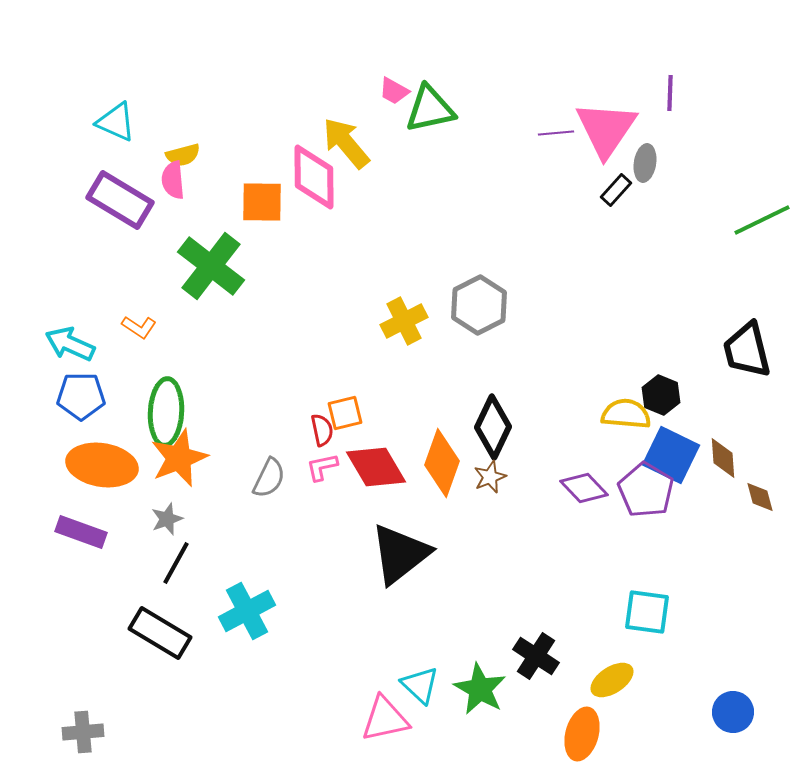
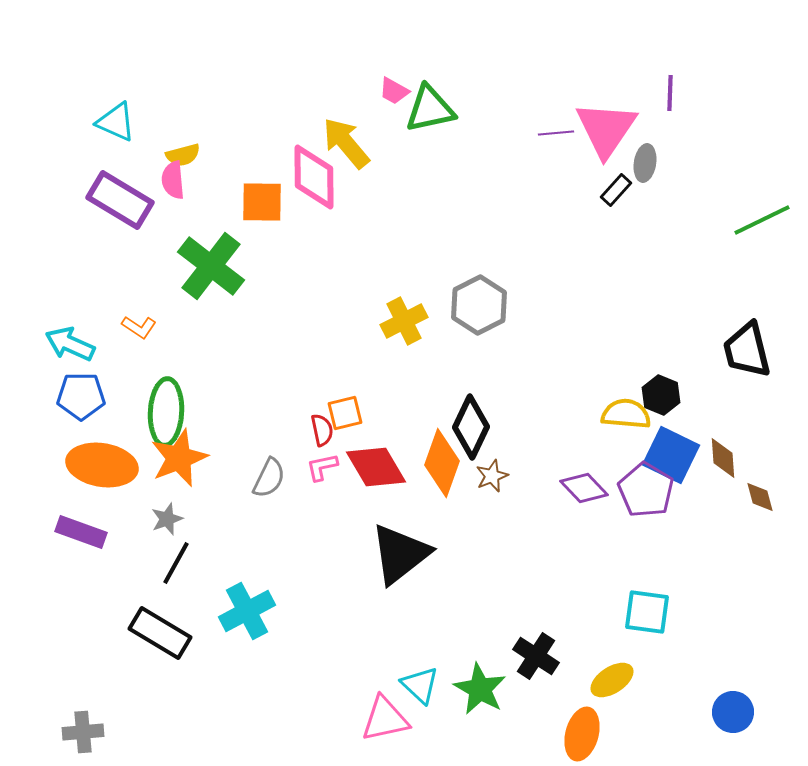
black diamond at (493, 427): moved 22 px left
brown star at (490, 477): moved 2 px right, 1 px up
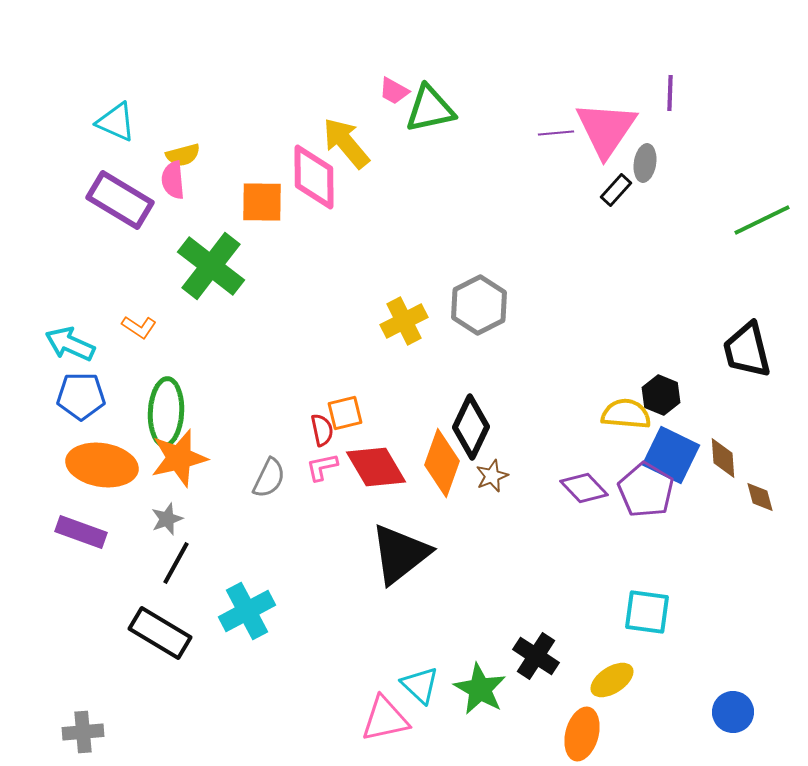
orange star at (179, 458): rotated 8 degrees clockwise
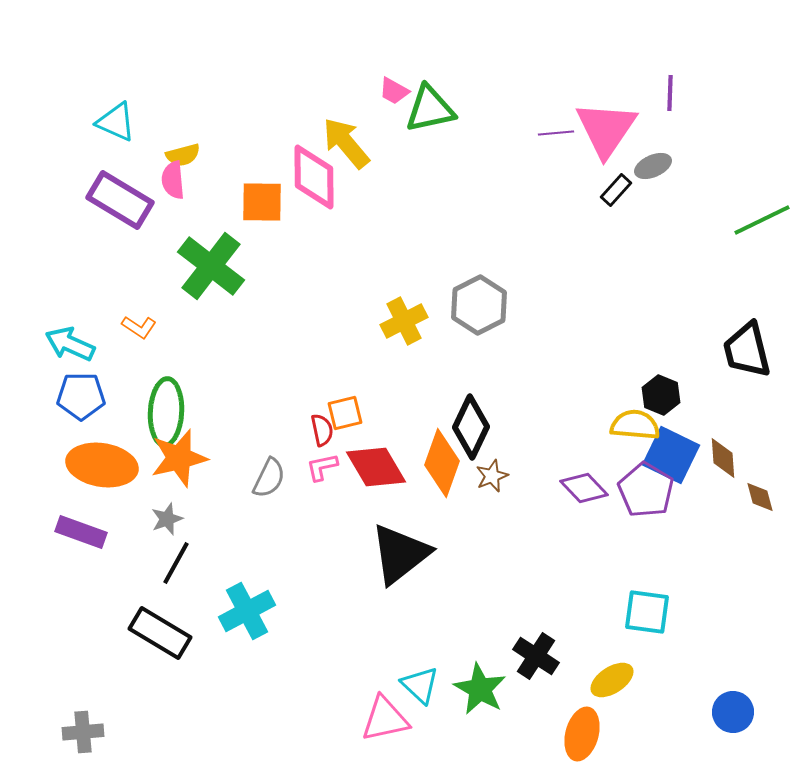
gray ellipse at (645, 163): moved 8 px right, 3 px down; rotated 57 degrees clockwise
yellow semicircle at (626, 414): moved 9 px right, 11 px down
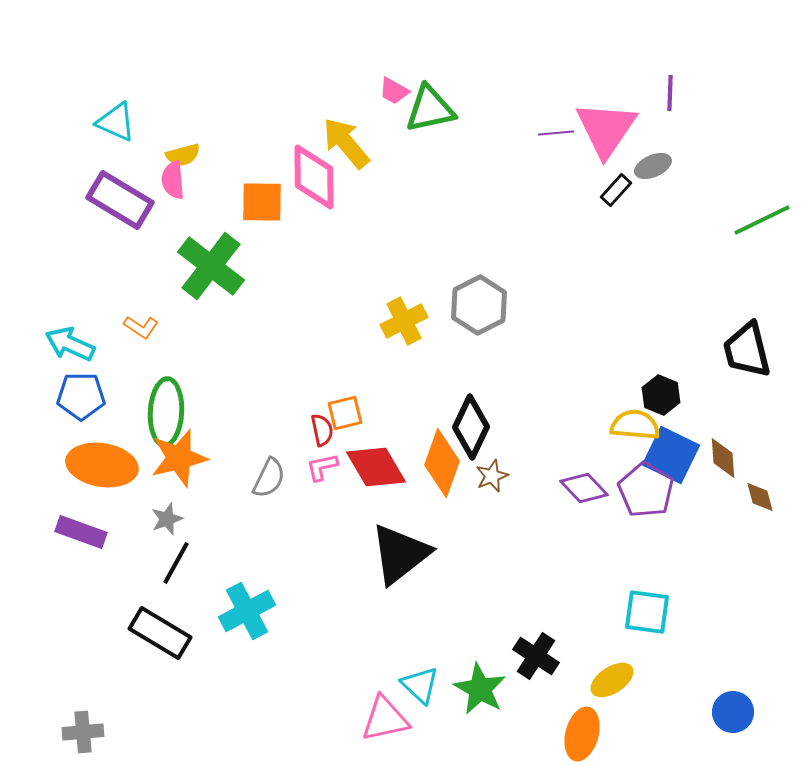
orange L-shape at (139, 327): moved 2 px right
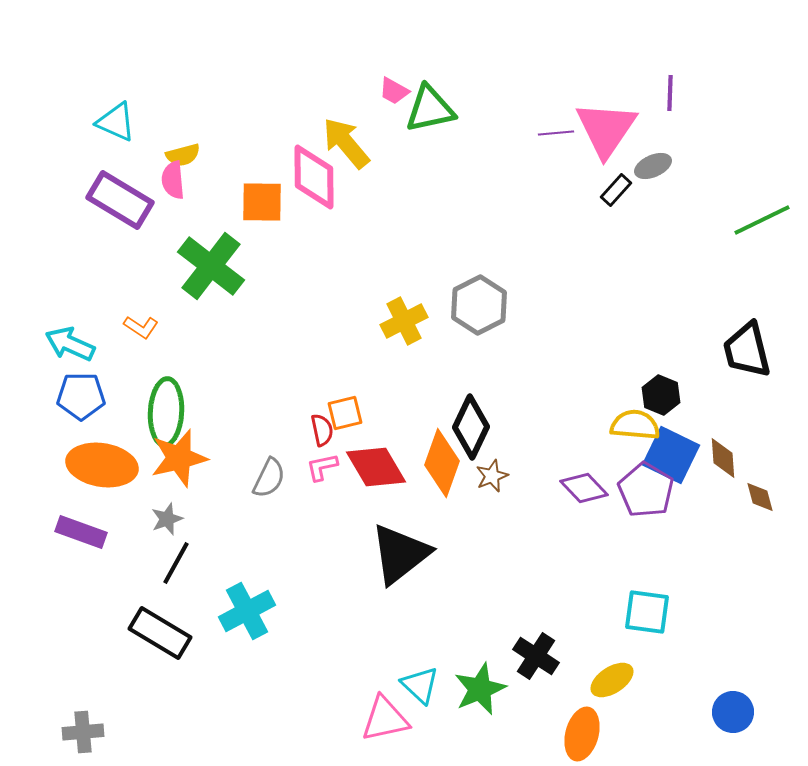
green star at (480, 689): rotated 20 degrees clockwise
